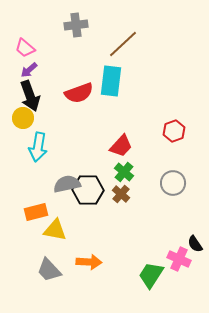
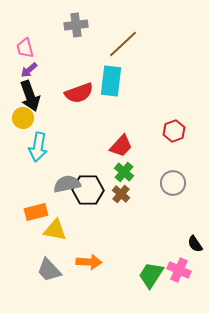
pink trapezoid: rotated 35 degrees clockwise
pink cross: moved 11 px down
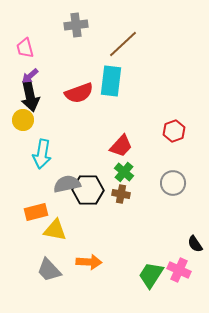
purple arrow: moved 1 px right, 6 px down
black arrow: rotated 8 degrees clockwise
yellow circle: moved 2 px down
cyan arrow: moved 4 px right, 7 px down
brown cross: rotated 30 degrees counterclockwise
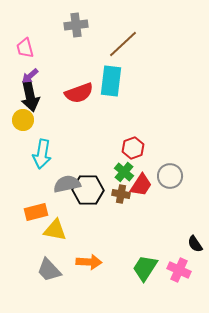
red hexagon: moved 41 px left, 17 px down
red trapezoid: moved 20 px right, 39 px down; rotated 10 degrees counterclockwise
gray circle: moved 3 px left, 7 px up
green trapezoid: moved 6 px left, 7 px up
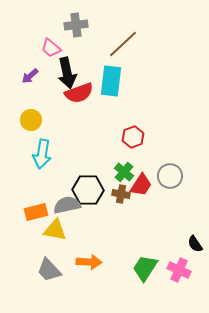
pink trapezoid: moved 26 px right; rotated 35 degrees counterclockwise
black arrow: moved 37 px right, 23 px up
yellow circle: moved 8 px right
red hexagon: moved 11 px up
gray semicircle: moved 21 px down
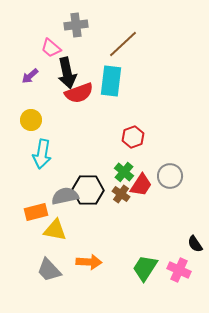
brown cross: rotated 24 degrees clockwise
gray semicircle: moved 2 px left, 9 px up
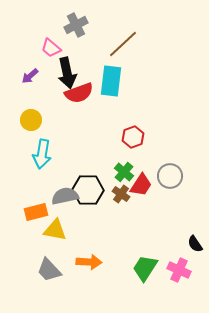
gray cross: rotated 20 degrees counterclockwise
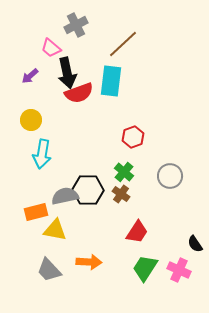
red trapezoid: moved 4 px left, 47 px down
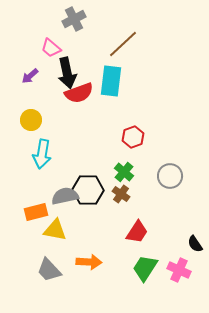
gray cross: moved 2 px left, 6 px up
